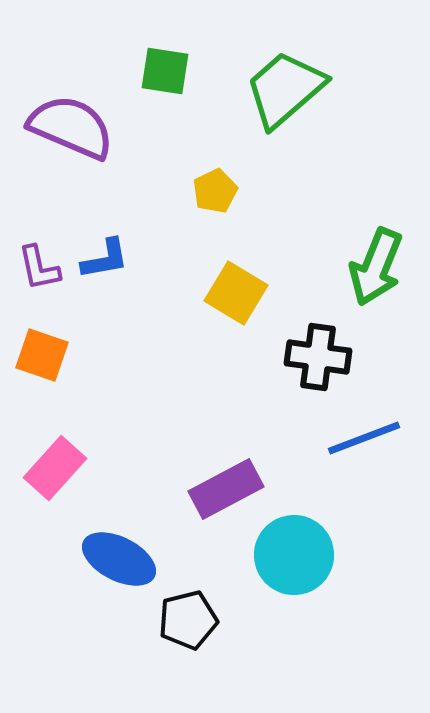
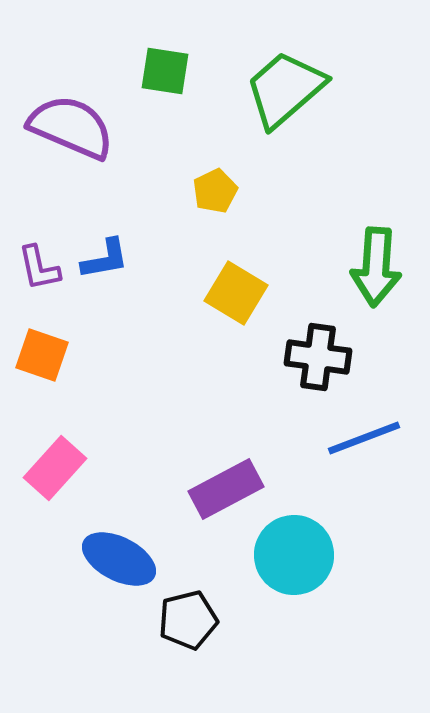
green arrow: rotated 18 degrees counterclockwise
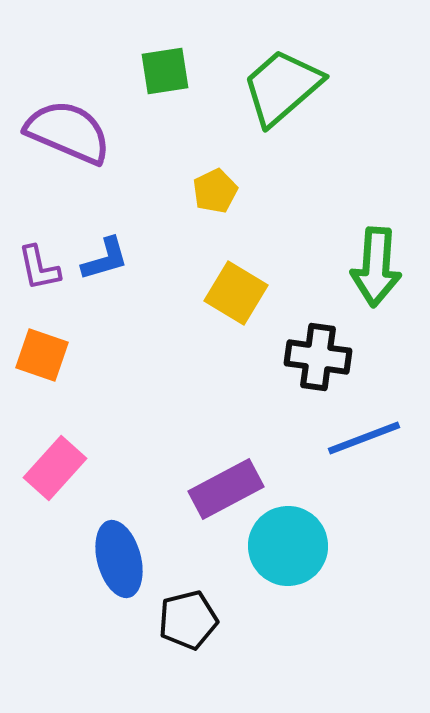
green square: rotated 18 degrees counterclockwise
green trapezoid: moved 3 px left, 2 px up
purple semicircle: moved 3 px left, 5 px down
blue L-shape: rotated 6 degrees counterclockwise
cyan circle: moved 6 px left, 9 px up
blue ellipse: rotated 48 degrees clockwise
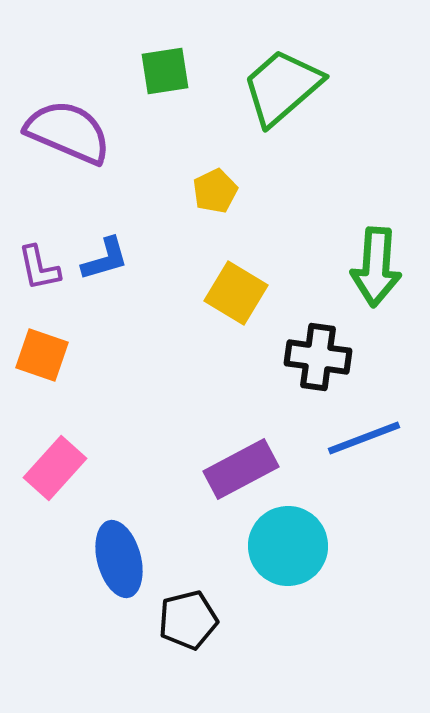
purple rectangle: moved 15 px right, 20 px up
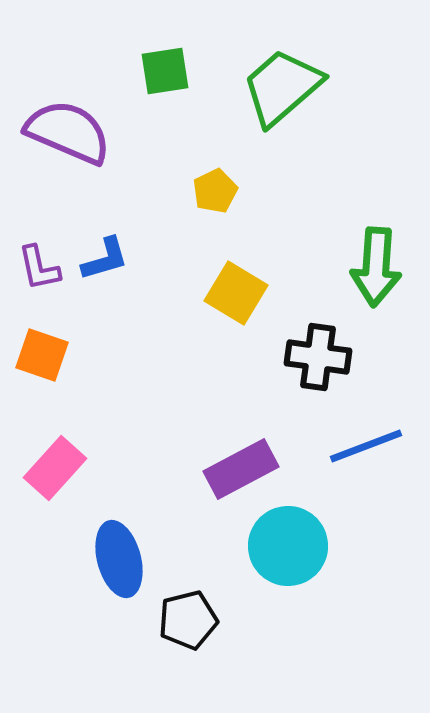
blue line: moved 2 px right, 8 px down
